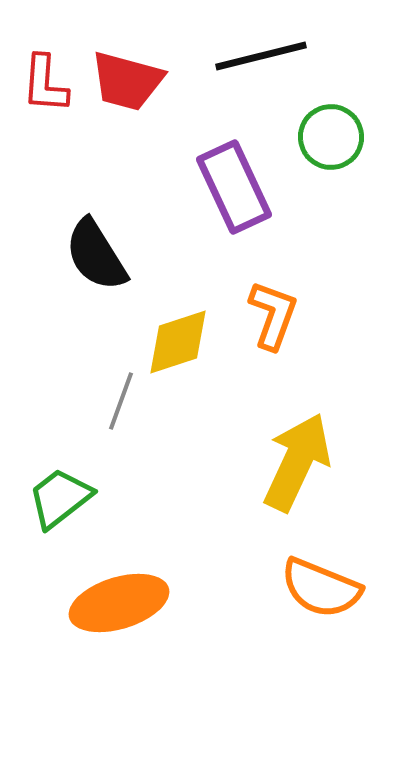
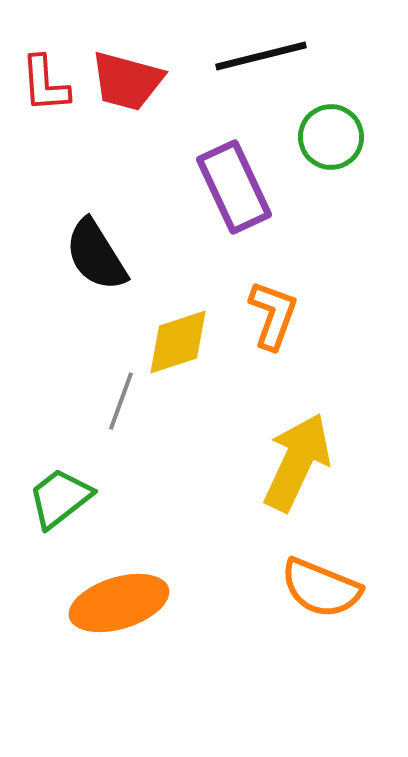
red L-shape: rotated 8 degrees counterclockwise
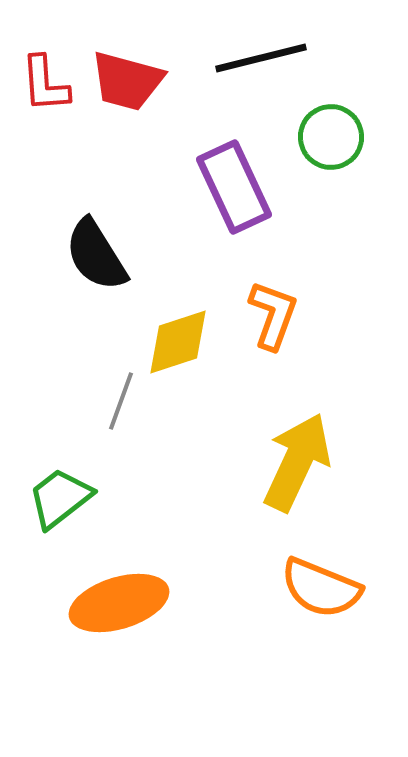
black line: moved 2 px down
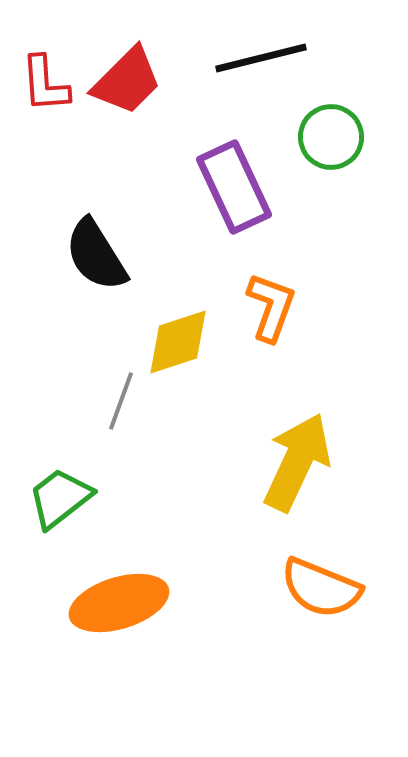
red trapezoid: rotated 60 degrees counterclockwise
orange L-shape: moved 2 px left, 8 px up
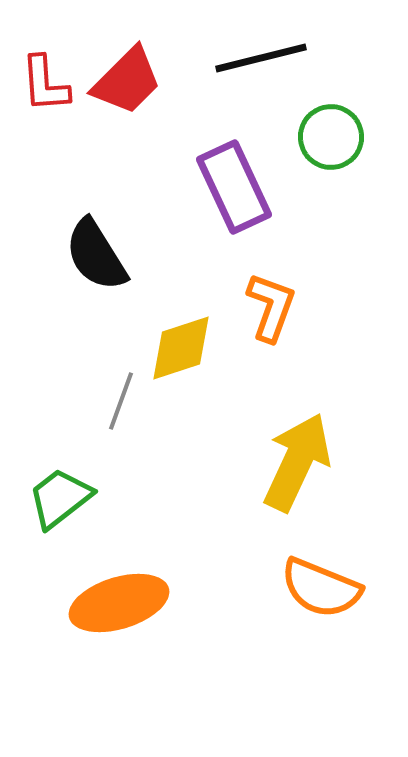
yellow diamond: moved 3 px right, 6 px down
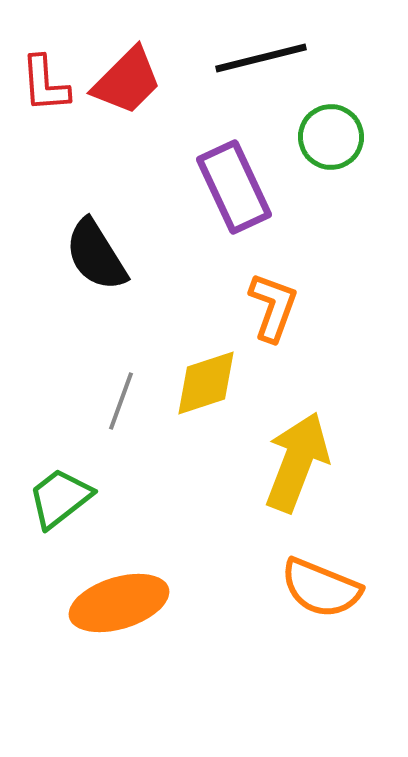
orange L-shape: moved 2 px right
yellow diamond: moved 25 px right, 35 px down
yellow arrow: rotated 4 degrees counterclockwise
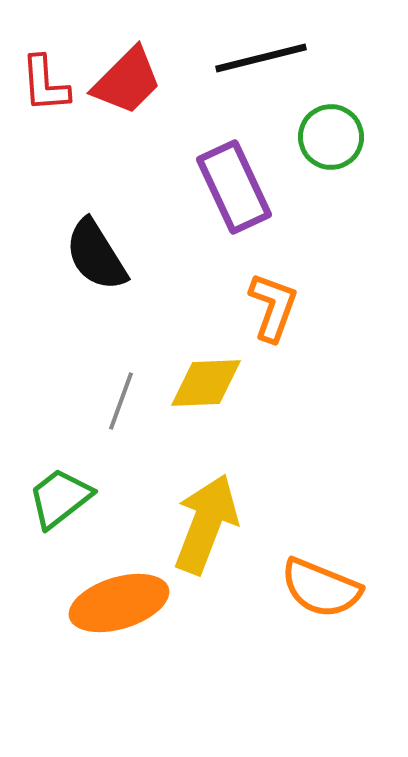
yellow diamond: rotated 16 degrees clockwise
yellow arrow: moved 91 px left, 62 px down
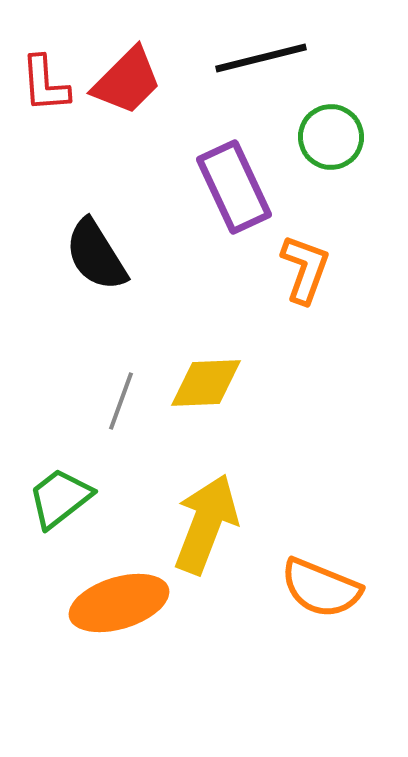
orange L-shape: moved 32 px right, 38 px up
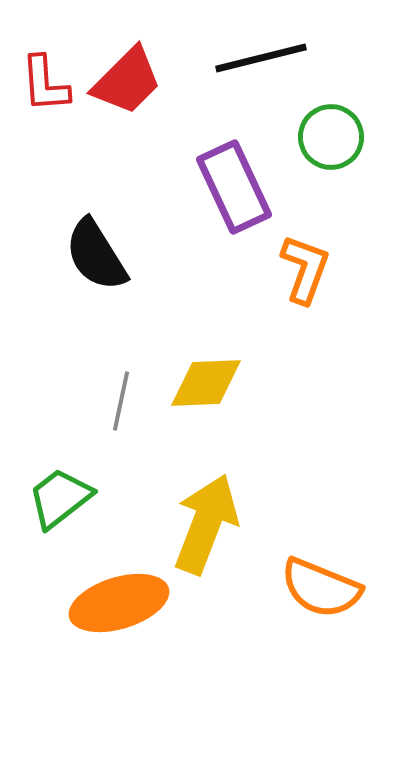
gray line: rotated 8 degrees counterclockwise
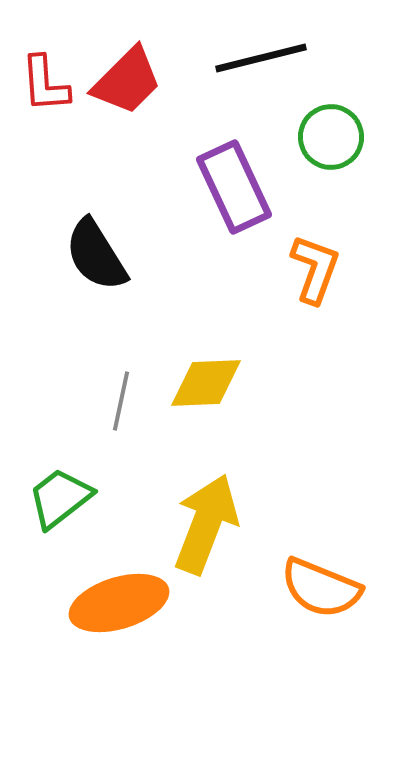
orange L-shape: moved 10 px right
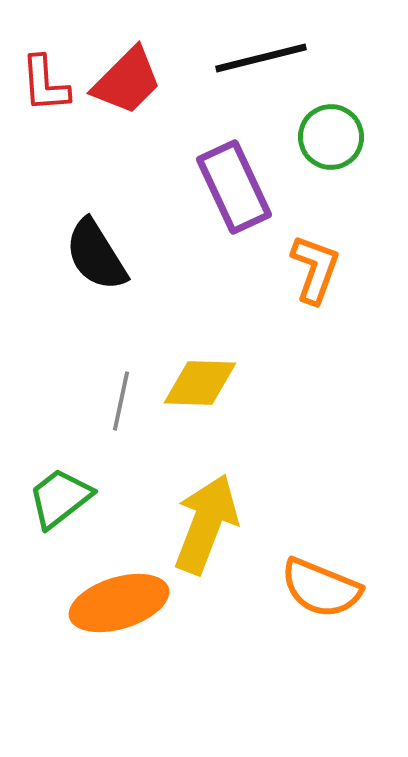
yellow diamond: moved 6 px left; rotated 4 degrees clockwise
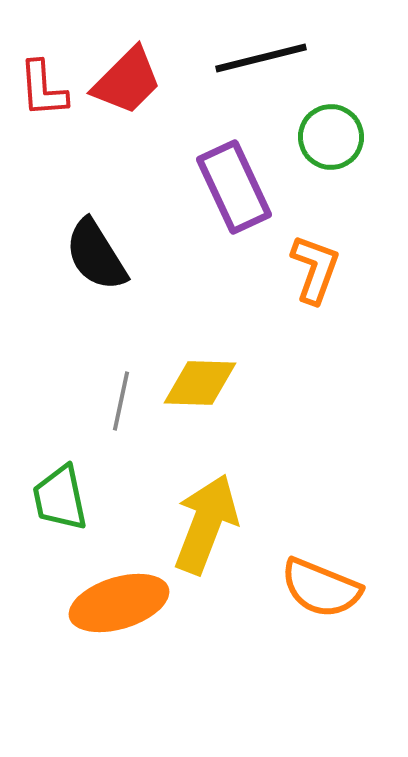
red L-shape: moved 2 px left, 5 px down
green trapezoid: rotated 64 degrees counterclockwise
